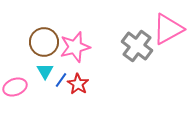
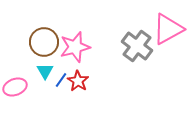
red star: moved 3 px up
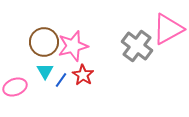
pink star: moved 2 px left, 1 px up
red star: moved 5 px right, 6 px up
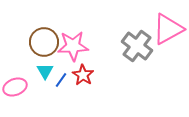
pink star: rotated 12 degrees clockwise
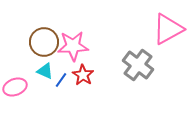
gray cross: moved 1 px right, 19 px down
cyan triangle: rotated 36 degrees counterclockwise
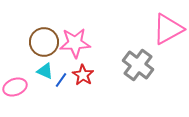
pink star: moved 2 px right, 3 px up
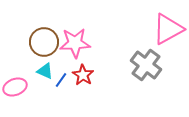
gray cross: moved 8 px right
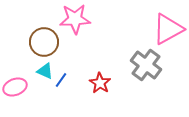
pink star: moved 24 px up
red star: moved 17 px right, 8 px down
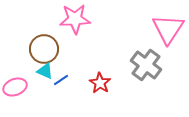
pink triangle: rotated 28 degrees counterclockwise
brown circle: moved 7 px down
blue line: rotated 21 degrees clockwise
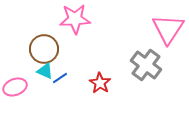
blue line: moved 1 px left, 2 px up
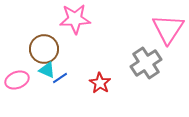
gray cross: moved 2 px up; rotated 20 degrees clockwise
cyan triangle: moved 2 px right, 1 px up
pink ellipse: moved 2 px right, 7 px up
